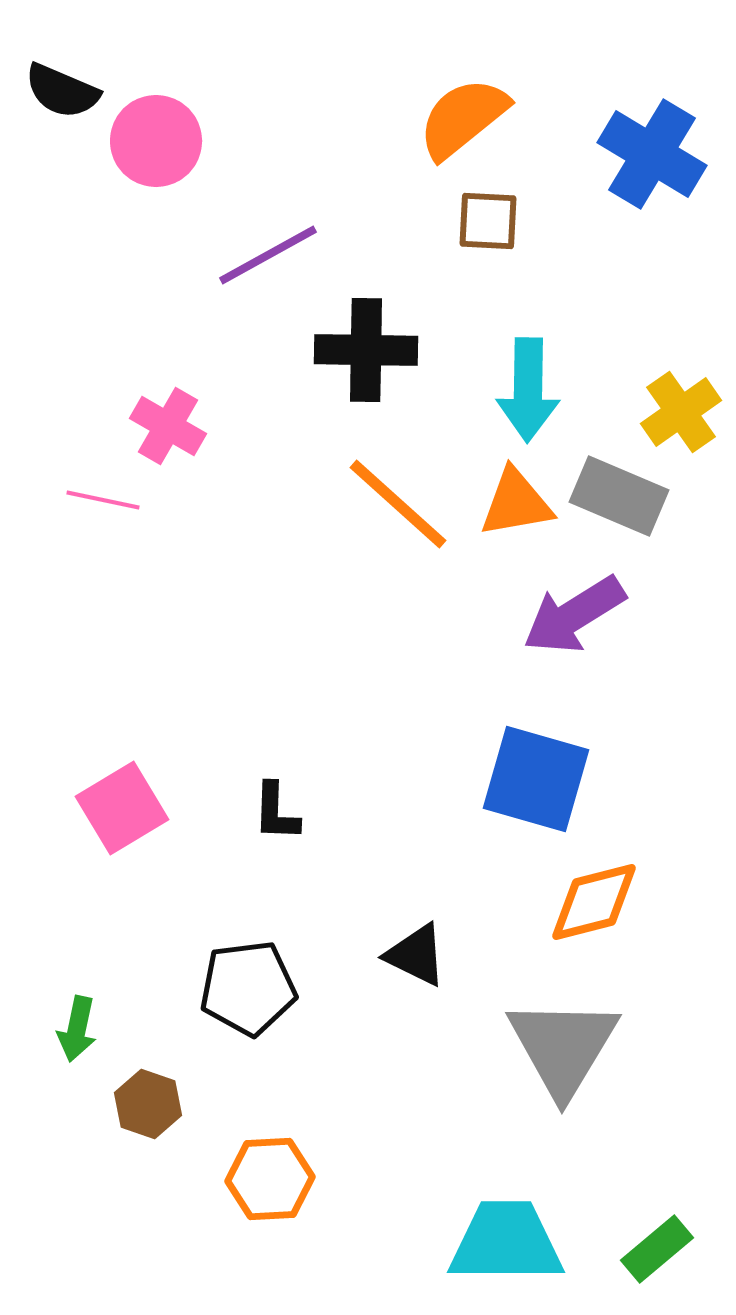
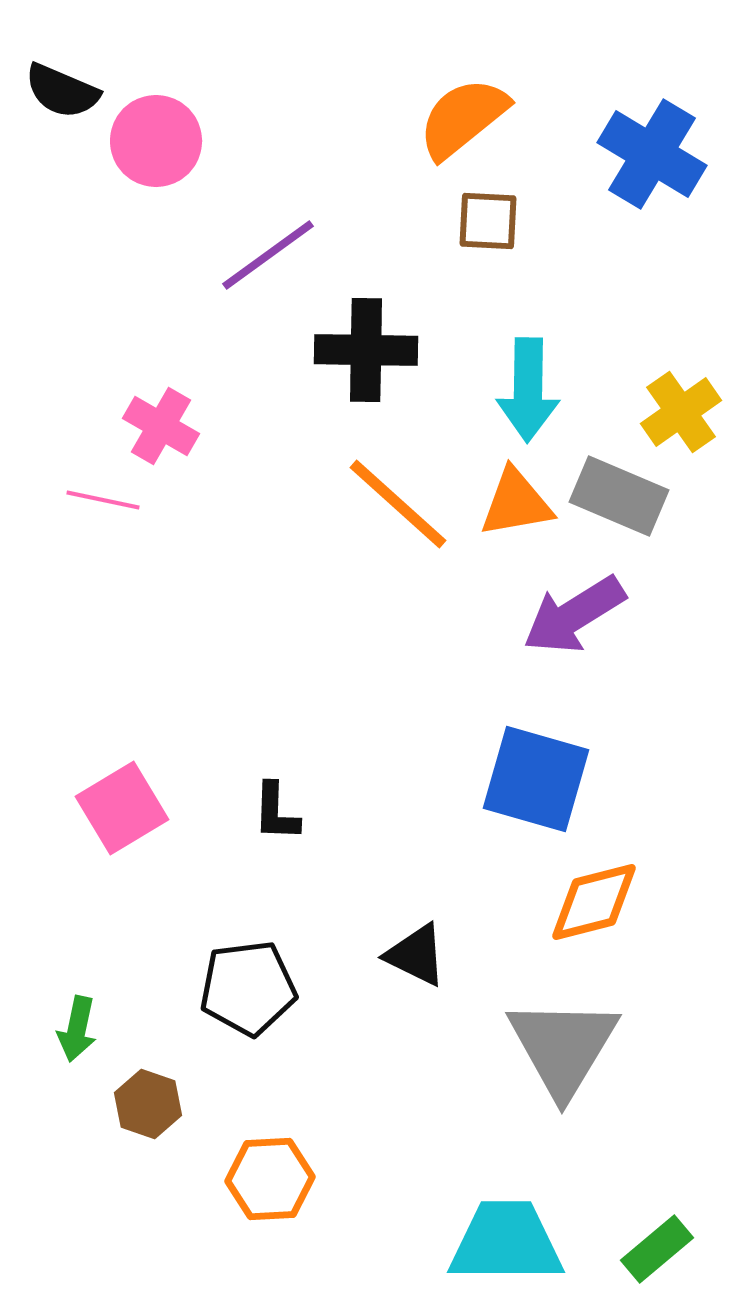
purple line: rotated 7 degrees counterclockwise
pink cross: moved 7 px left
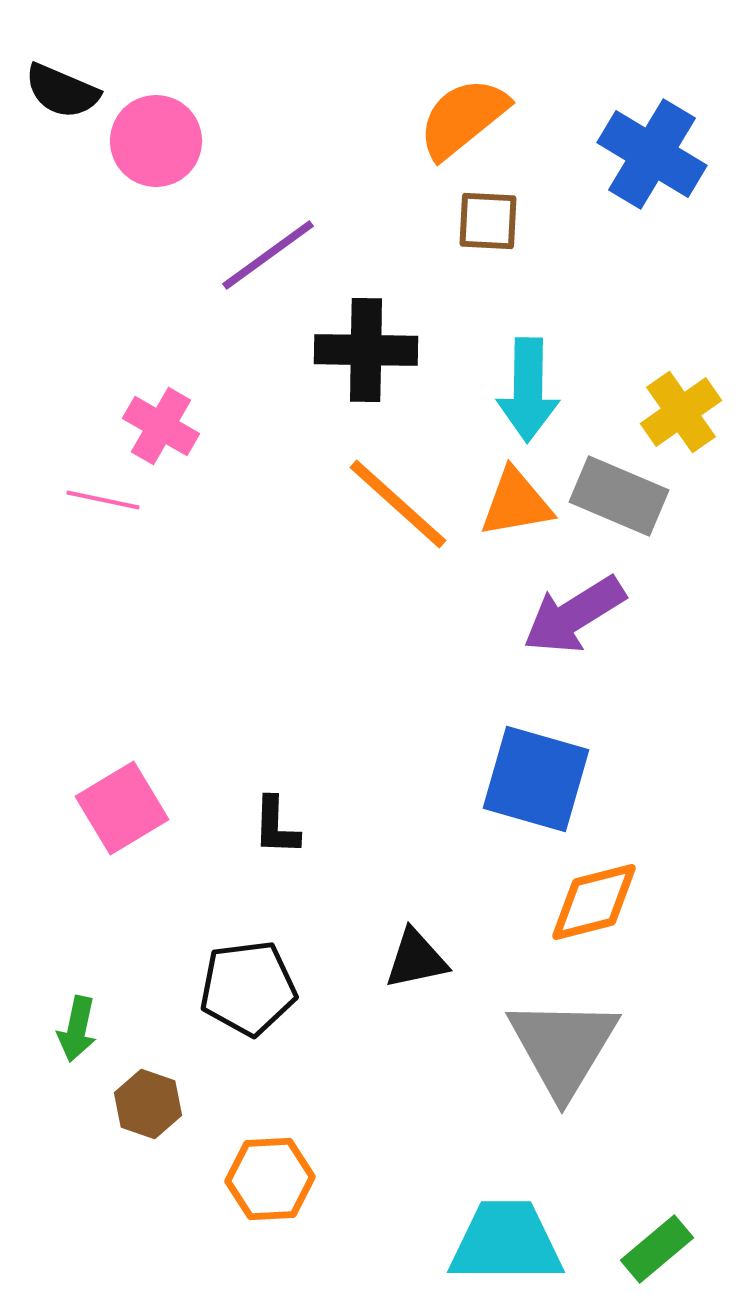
black L-shape: moved 14 px down
black triangle: moved 4 px down; rotated 38 degrees counterclockwise
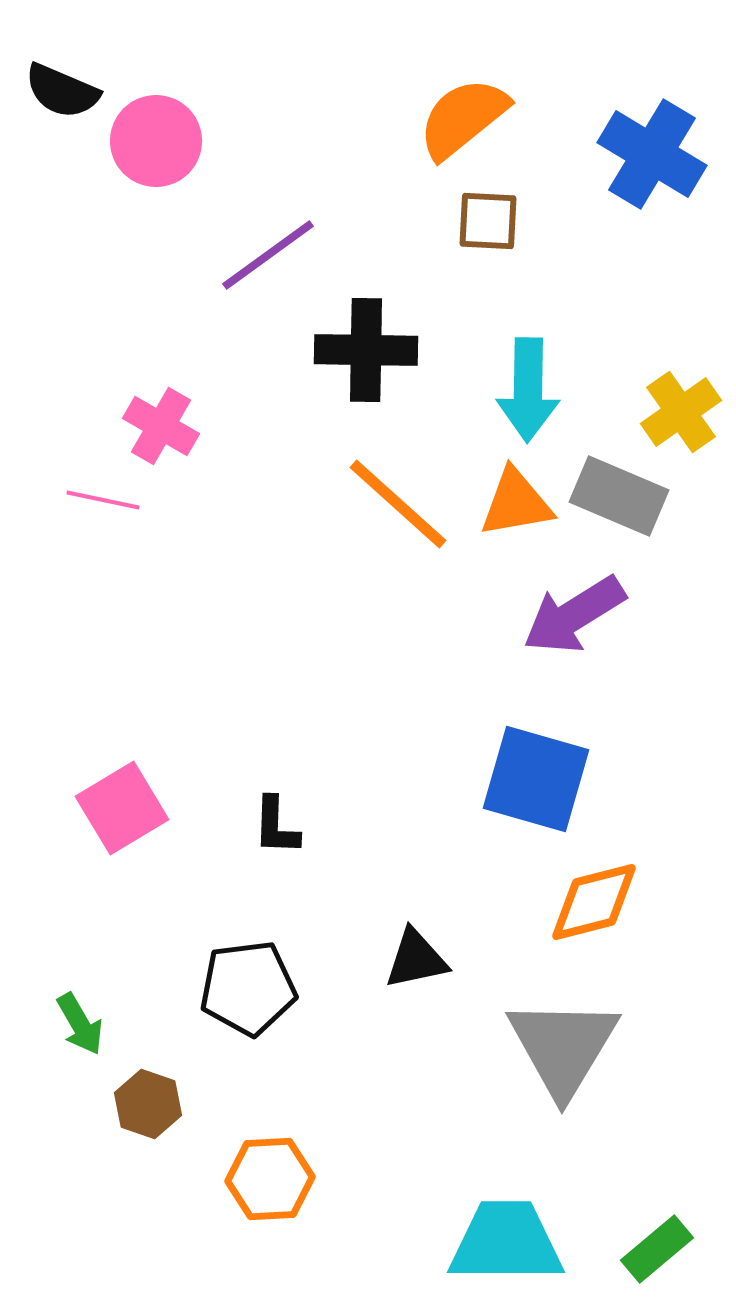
green arrow: moved 3 px right, 5 px up; rotated 42 degrees counterclockwise
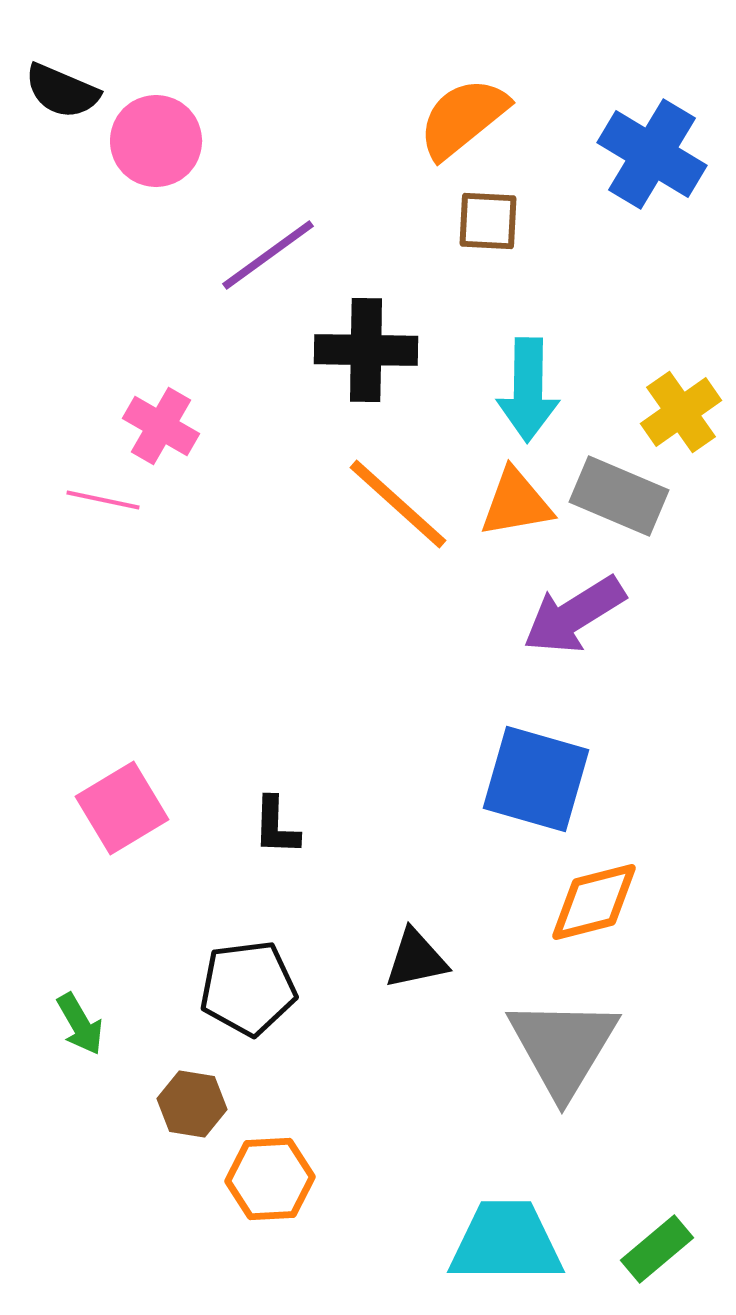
brown hexagon: moved 44 px right; rotated 10 degrees counterclockwise
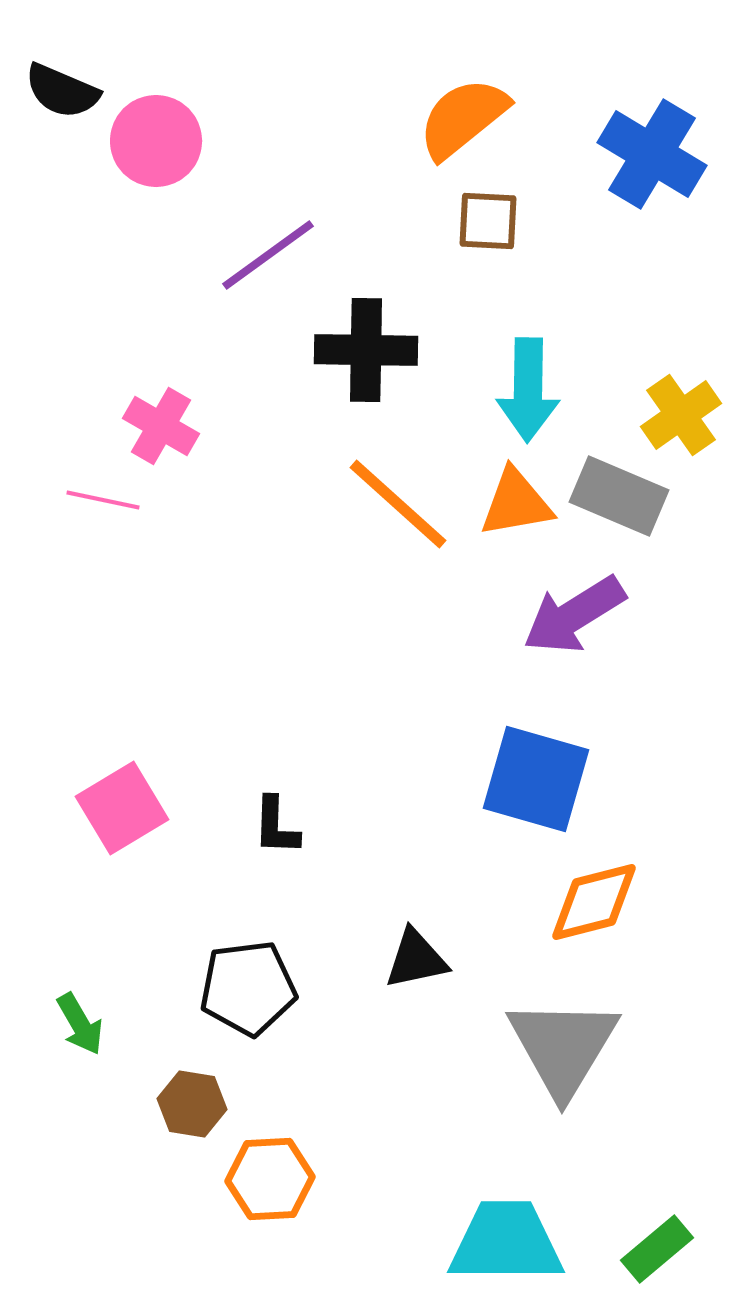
yellow cross: moved 3 px down
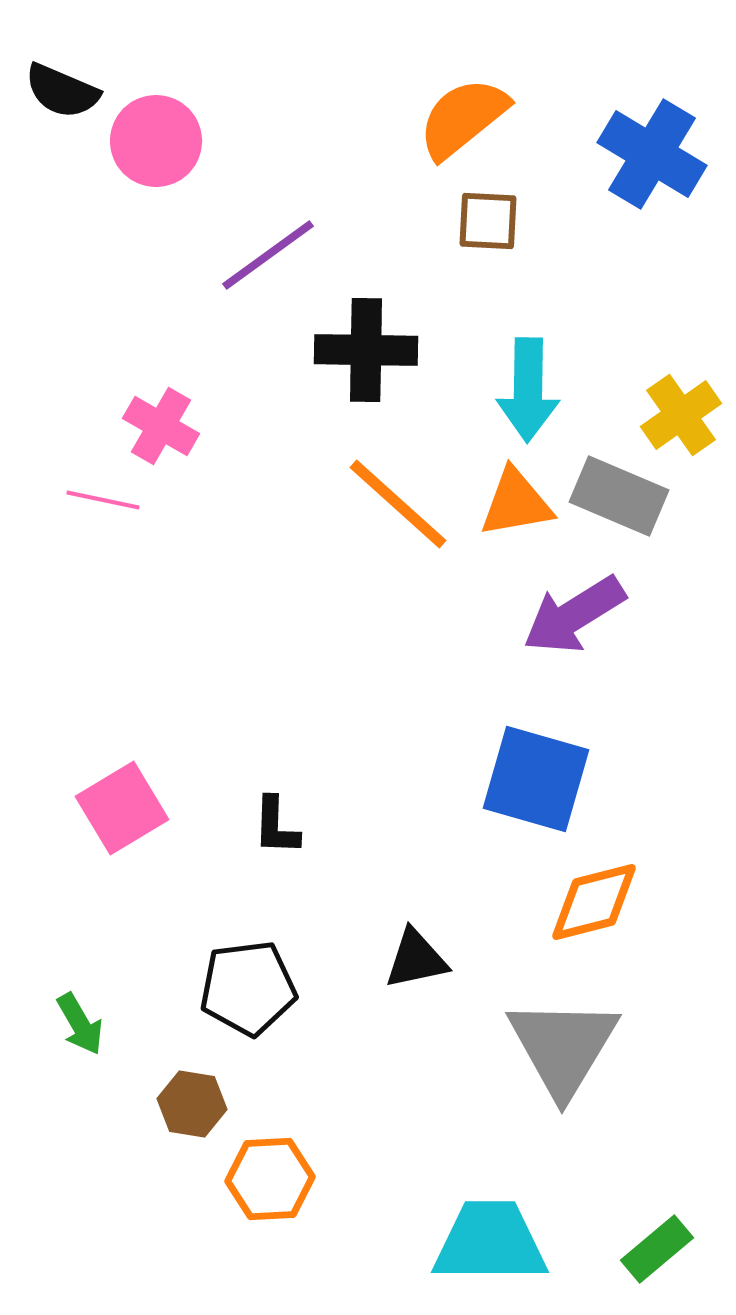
cyan trapezoid: moved 16 px left
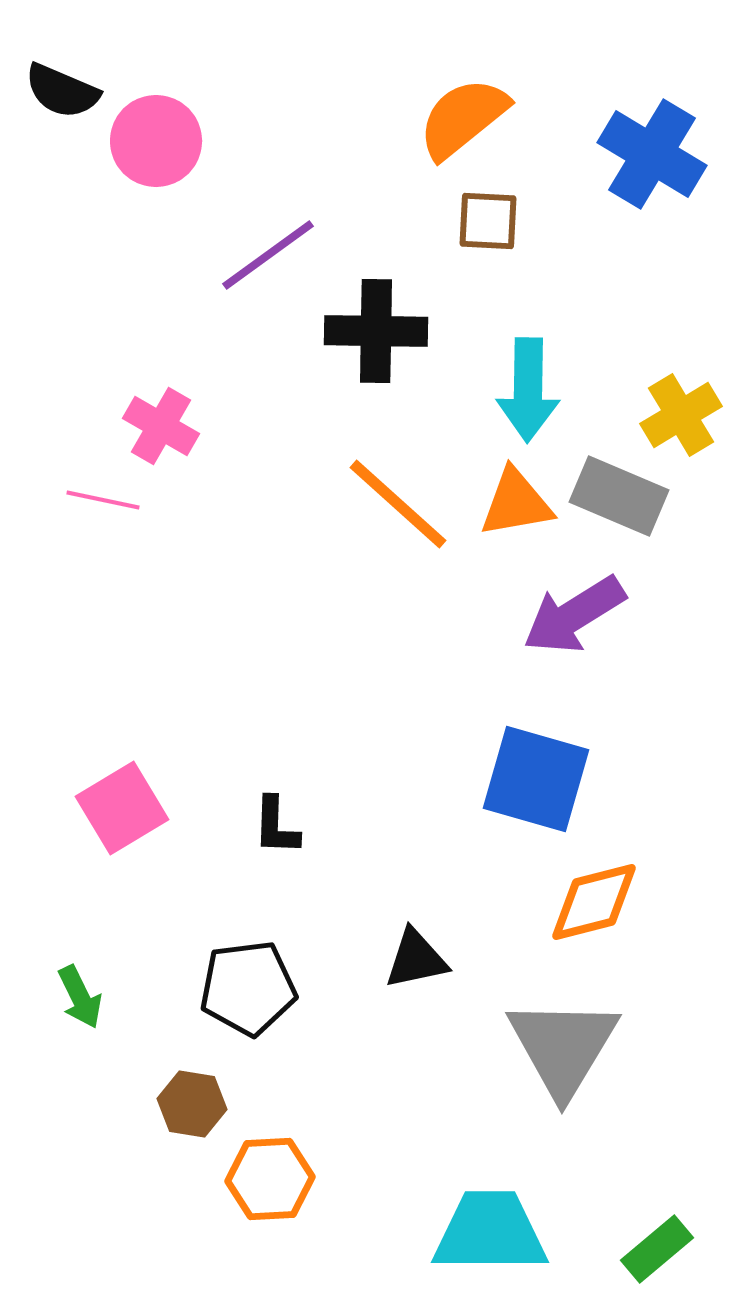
black cross: moved 10 px right, 19 px up
yellow cross: rotated 4 degrees clockwise
green arrow: moved 27 px up; rotated 4 degrees clockwise
cyan trapezoid: moved 10 px up
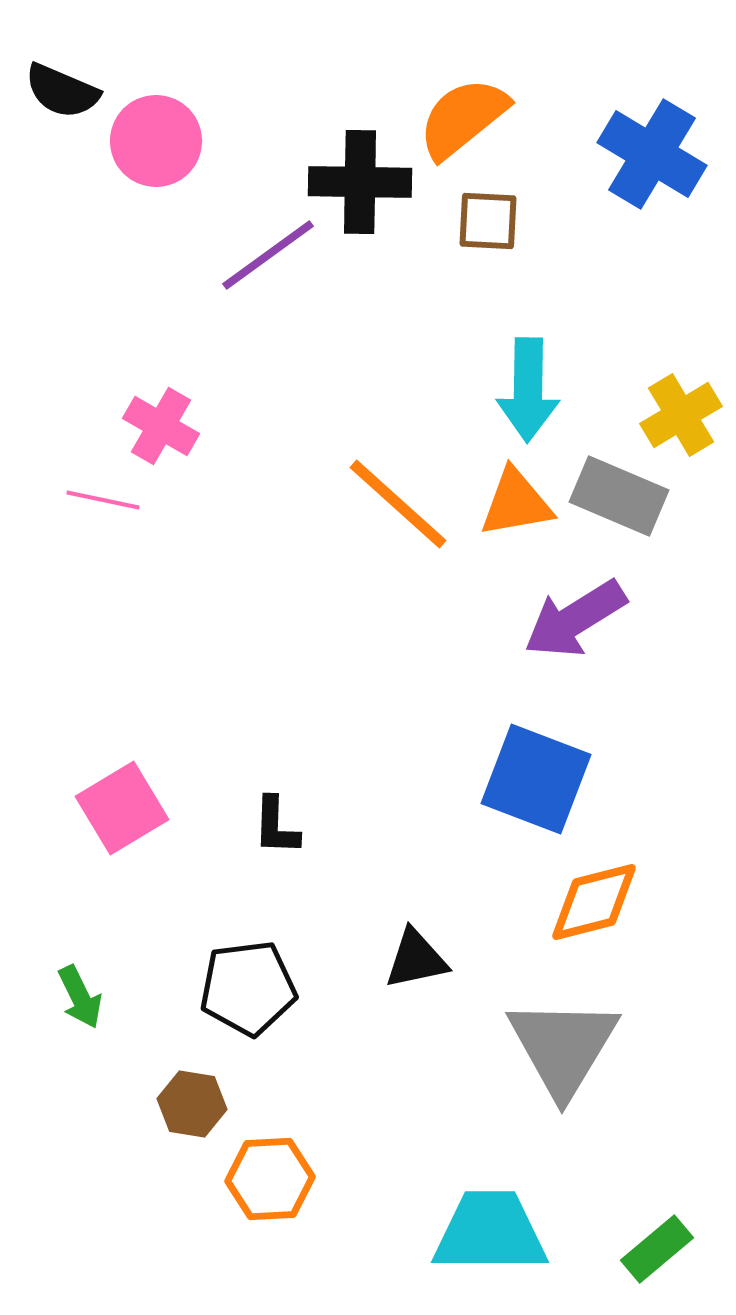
black cross: moved 16 px left, 149 px up
purple arrow: moved 1 px right, 4 px down
blue square: rotated 5 degrees clockwise
